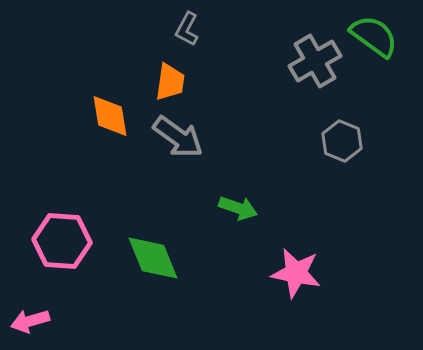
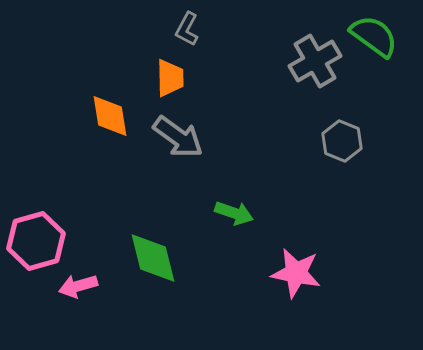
orange trapezoid: moved 4 px up; rotated 9 degrees counterclockwise
green arrow: moved 4 px left, 5 px down
pink hexagon: moved 26 px left; rotated 20 degrees counterclockwise
green diamond: rotated 8 degrees clockwise
pink arrow: moved 48 px right, 35 px up
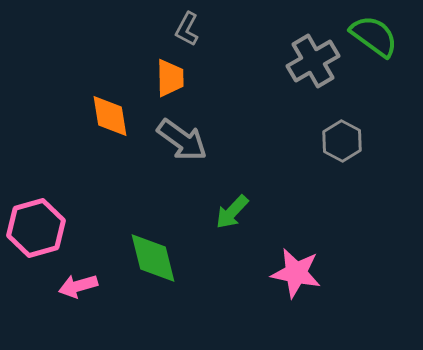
gray cross: moved 2 px left
gray arrow: moved 4 px right, 3 px down
gray hexagon: rotated 6 degrees clockwise
green arrow: moved 2 px left, 1 px up; rotated 114 degrees clockwise
pink hexagon: moved 13 px up
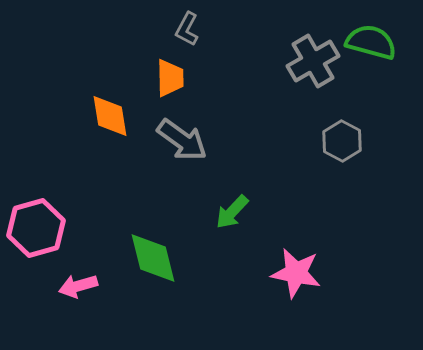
green semicircle: moved 3 px left, 6 px down; rotated 21 degrees counterclockwise
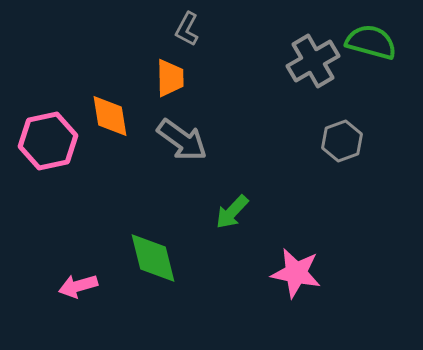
gray hexagon: rotated 12 degrees clockwise
pink hexagon: moved 12 px right, 87 px up; rotated 4 degrees clockwise
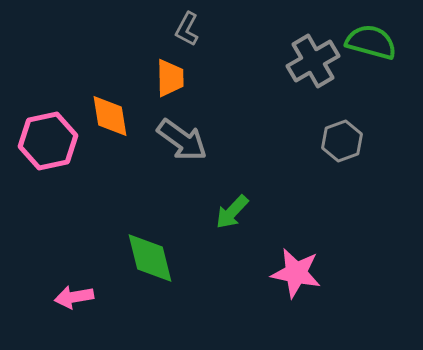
green diamond: moved 3 px left
pink arrow: moved 4 px left, 11 px down; rotated 6 degrees clockwise
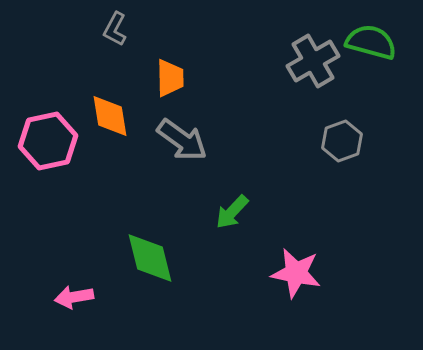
gray L-shape: moved 72 px left
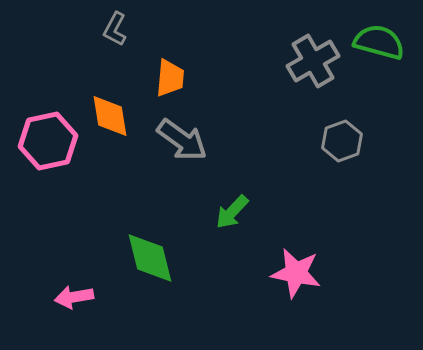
green semicircle: moved 8 px right
orange trapezoid: rotated 6 degrees clockwise
